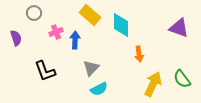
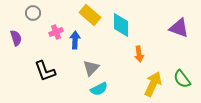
gray circle: moved 1 px left
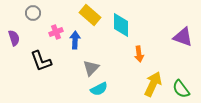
purple triangle: moved 4 px right, 9 px down
purple semicircle: moved 2 px left
black L-shape: moved 4 px left, 10 px up
green semicircle: moved 1 px left, 10 px down
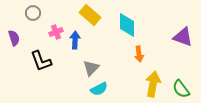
cyan diamond: moved 6 px right
yellow arrow: rotated 15 degrees counterclockwise
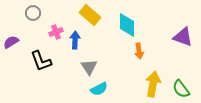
purple semicircle: moved 3 px left, 4 px down; rotated 105 degrees counterclockwise
orange arrow: moved 3 px up
gray triangle: moved 2 px left, 1 px up; rotated 18 degrees counterclockwise
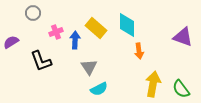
yellow rectangle: moved 6 px right, 13 px down
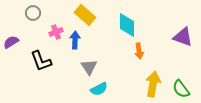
yellow rectangle: moved 11 px left, 13 px up
